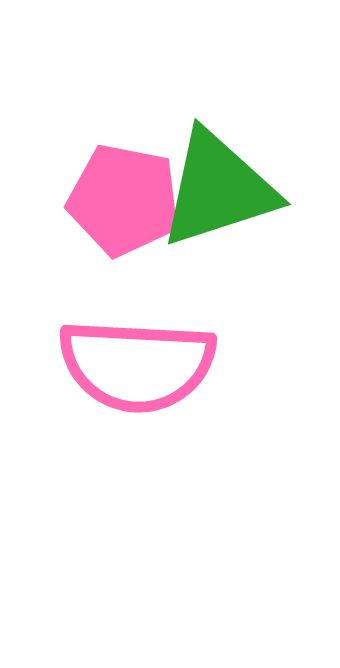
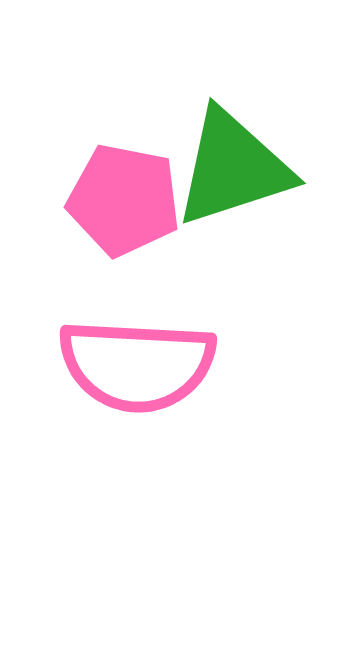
green triangle: moved 15 px right, 21 px up
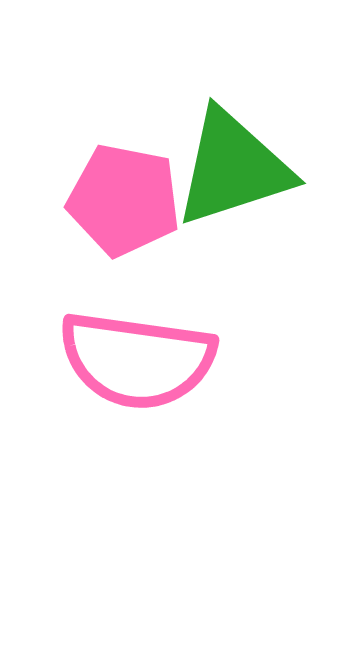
pink semicircle: moved 5 px up; rotated 5 degrees clockwise
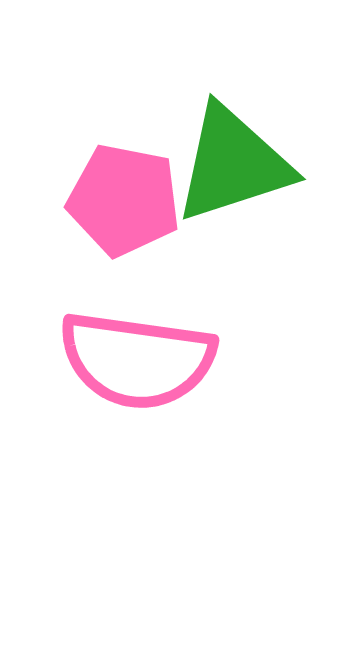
green triangle: moved 4 px up
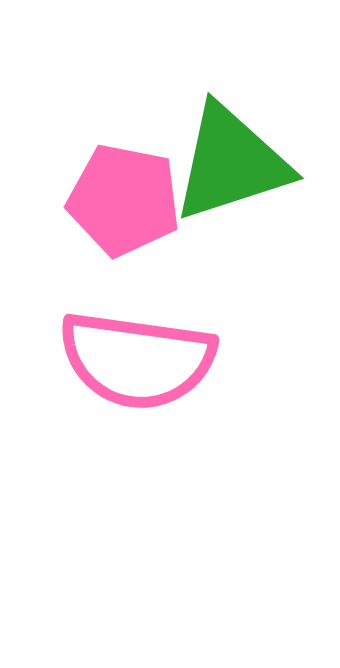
green triangle: moved 2 px left, 1 px up
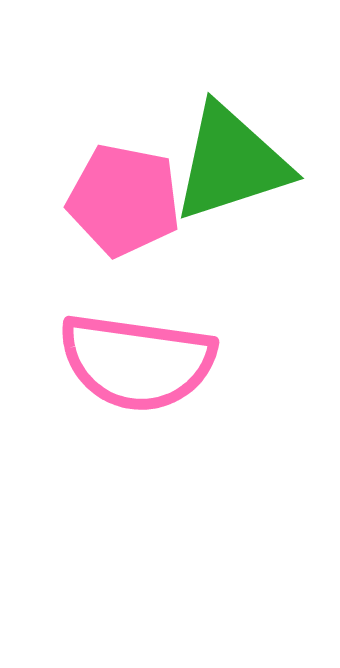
pink semicircle: moved 2 px down
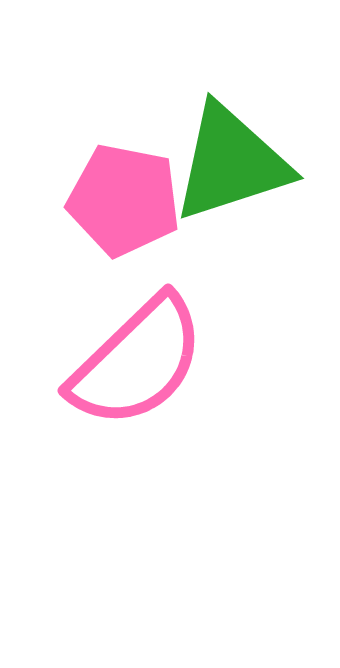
pink semicircle: rotated 52 degrees counterclockwise
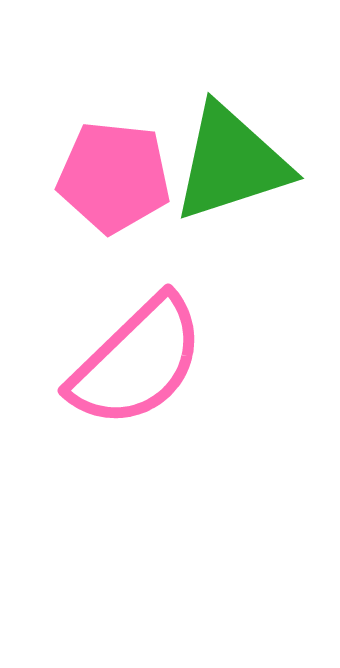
pink pentagon: moved 10 px left, 23 px up; rotated 5 degrees counterclockwise
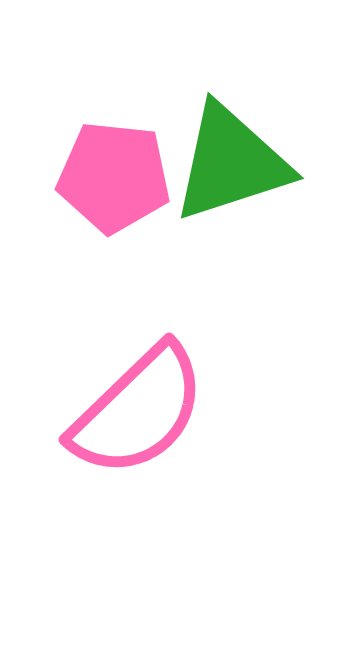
pink semicircle: moved 1 px right, 49 px down
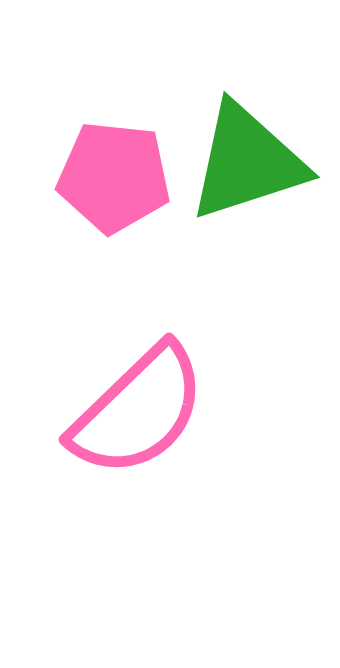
green triangle: moved 16 px right, 1 px up
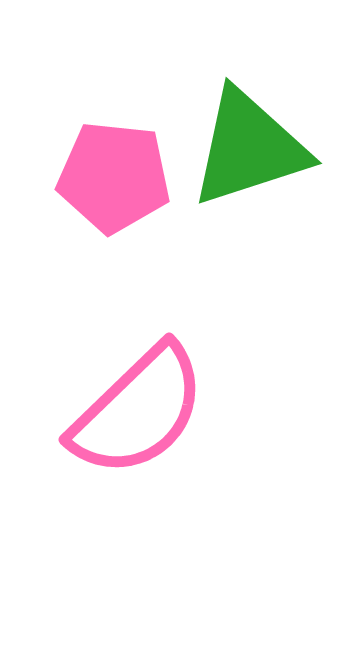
green triangle: moved 2 px right, 14 px up
